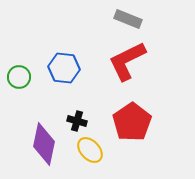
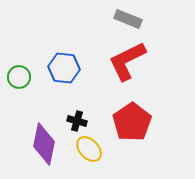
yellow ellipse: moved 1 px left, 1 px up
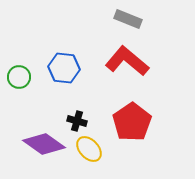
red L-shape: rotated 66 degrees clockwise
purple diamond: rotated 66 degrees counterclockwise
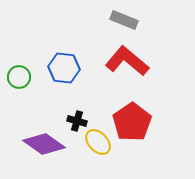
gray rectangle: moved 4 px left, 1 px down
yellow ellipse: moved 9 px right, 7 px up
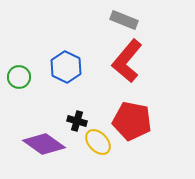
red L-shape: rotated 90 degrees counterclockwise
blue hexagon: moved 2 px right, 1 px up; rotated 20 degrees clockwise
red pentagon: moved 1 px up; rotated 27 degrees counterclockwise
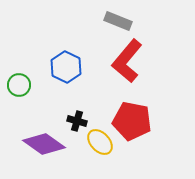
gray rectangle: moved 6 px left, 1 px down
green circle: moved 8 px down
yellow ellipse: moved 2 px right
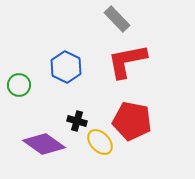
gray rectangle: moved 1 px left, 2 px up; rotated 24 degrees clockwise
red L-shape: rotated 39 degrees clockwise
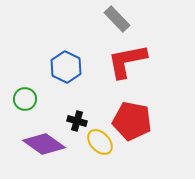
green circle: moved 6 px right, 14 px down
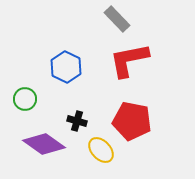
red L-shape: moved 2 px right, 1 px up
yellow ellipse: moved 1 px right, 8 px down
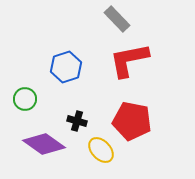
blue hexagon: rotated 16 degrees clockwise
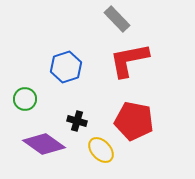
red pentagon: moved 2 px right
